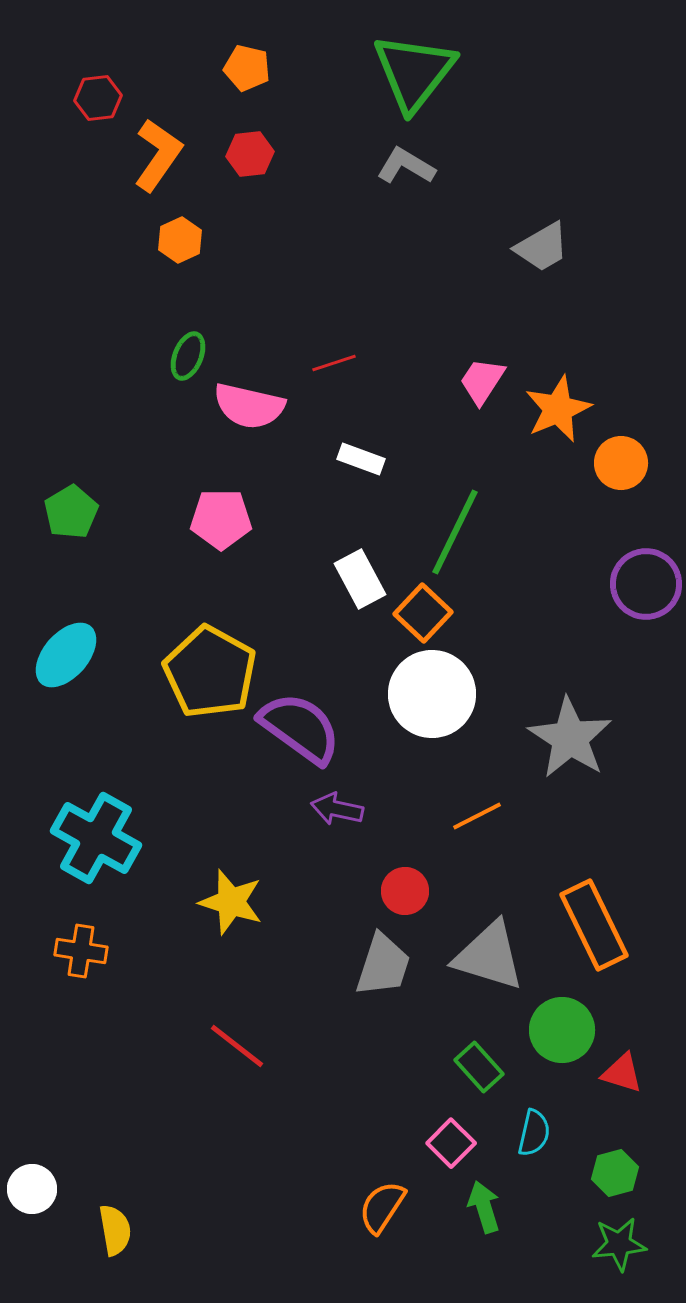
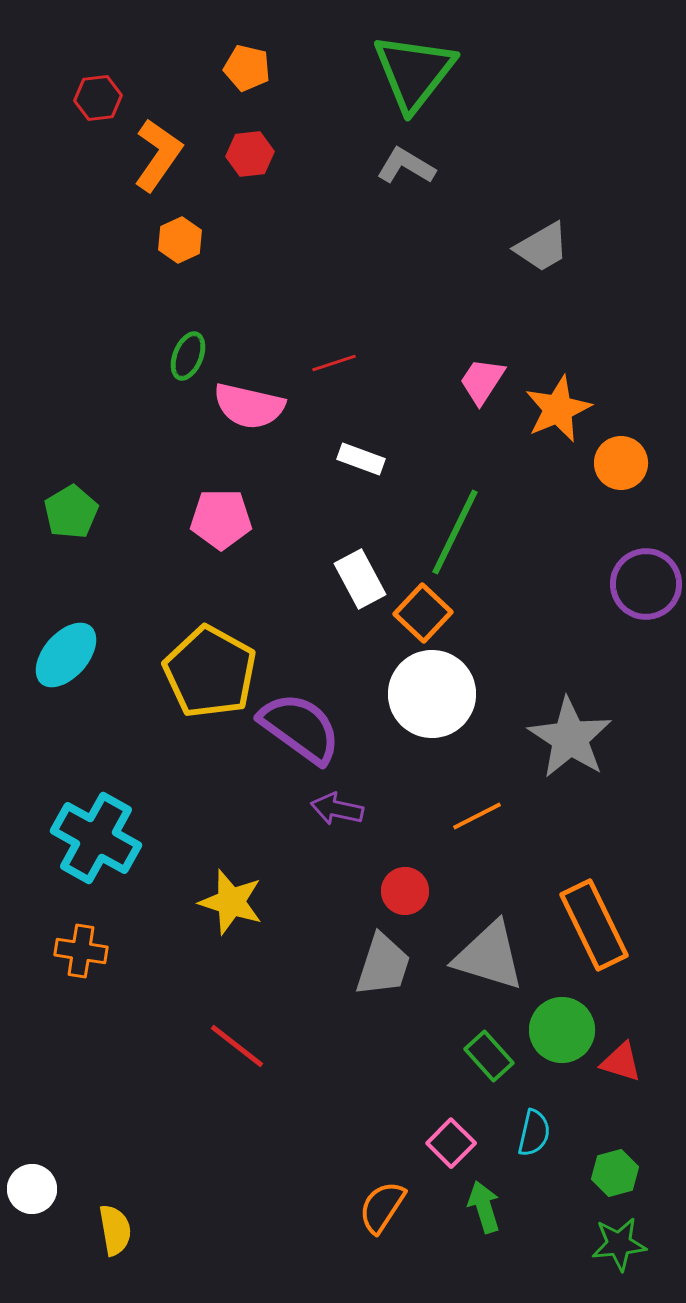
green rectangle at (479, 1067): moved 10 px right, 11 px up
red triangle at (622, 1073): moved 1 px left, 11 px up
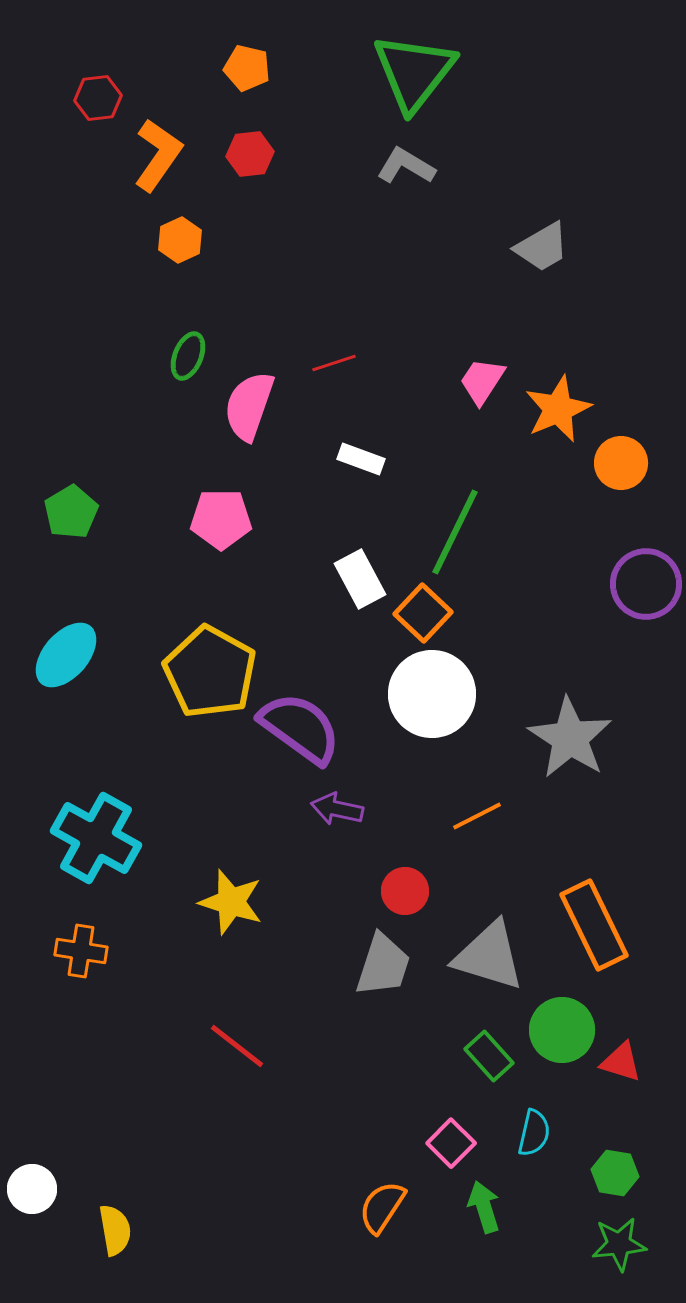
pink semicircle at (249, 406): rotated 96 degrees clockwise
green hexagon at (615, 1173): rotated 24 degrees clockwise
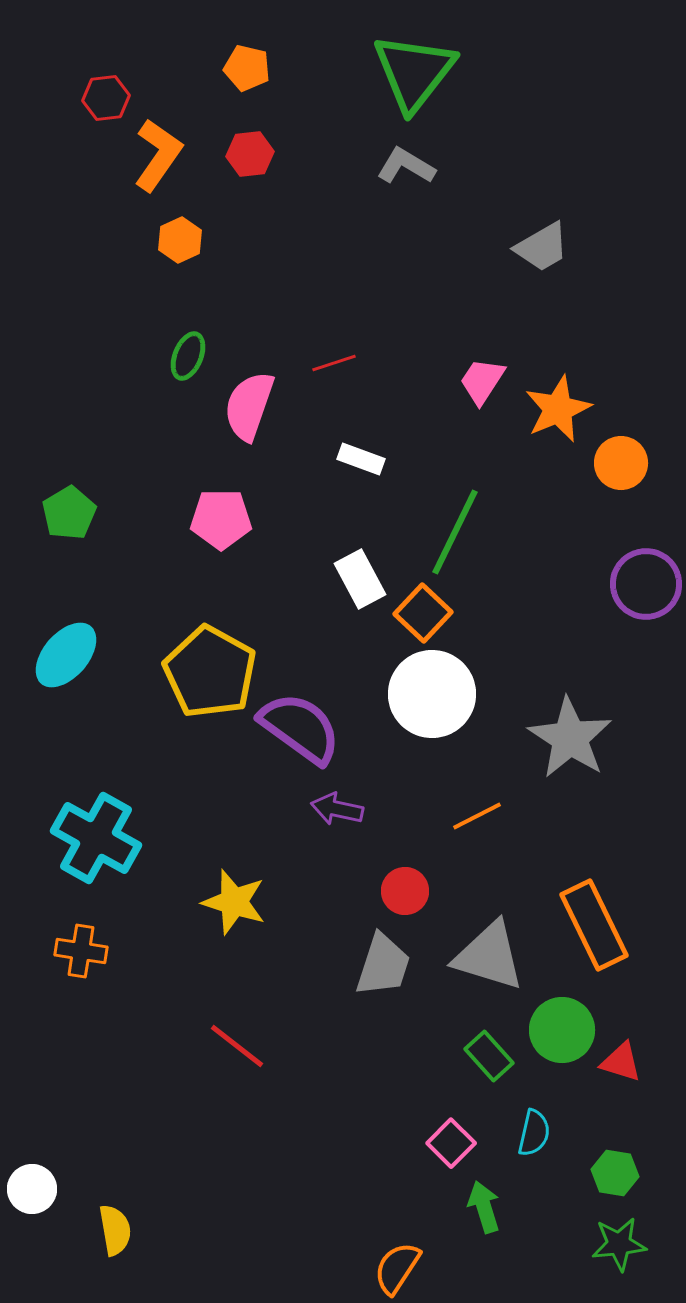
red hexagon at (98, 98): moved 8 px right
green pentagon at (71, 512): moved 2 px left, 1 px down
yellow star at (231, 902): moved 3 px right
orange semicircle at (382, 1207): moved 15 px right, 61 px down
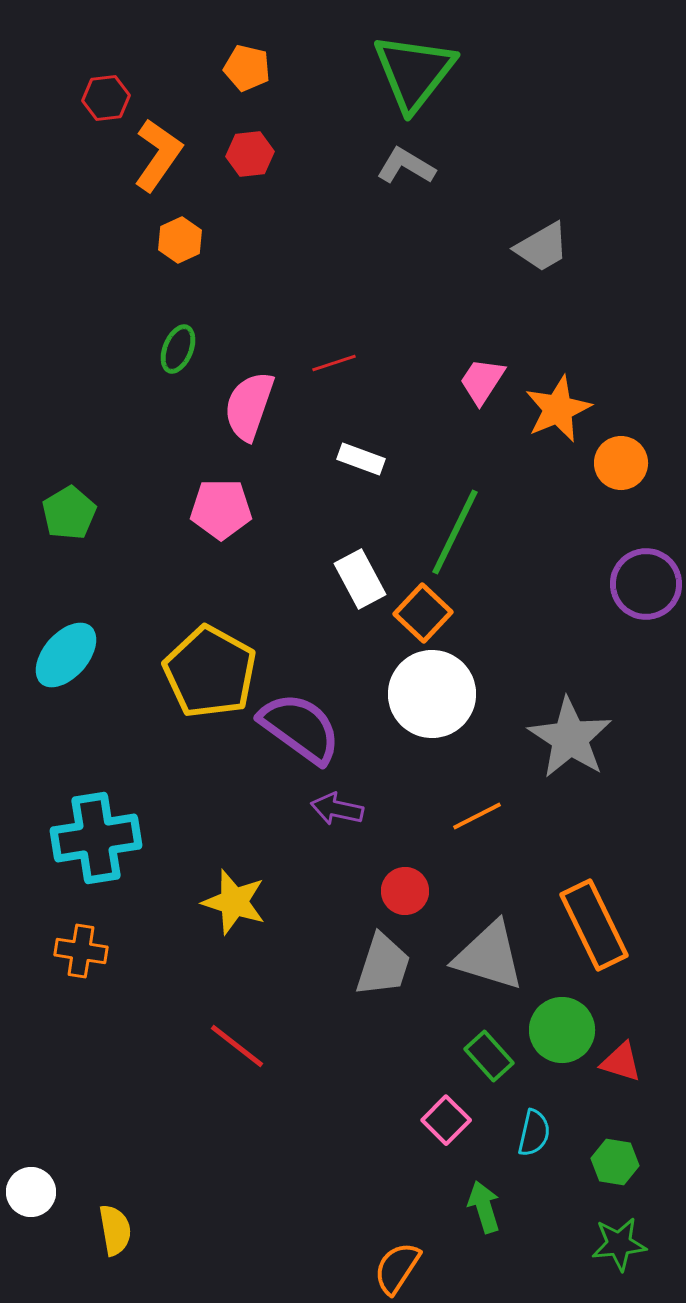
green ellipse at (188, 356): moved 10 px left, 7 px up
pink pentagon at (221, 519): moved 10 px up
cyan cross at (96, 838): rotated 38 degrees counterclockwise
pink square at (451, 1143): moved 5 px left, 23 px up
green hexagon at (615, 1173): moved 11 px up
white circle at (32, 1189): moved 1 px left, 3 px down
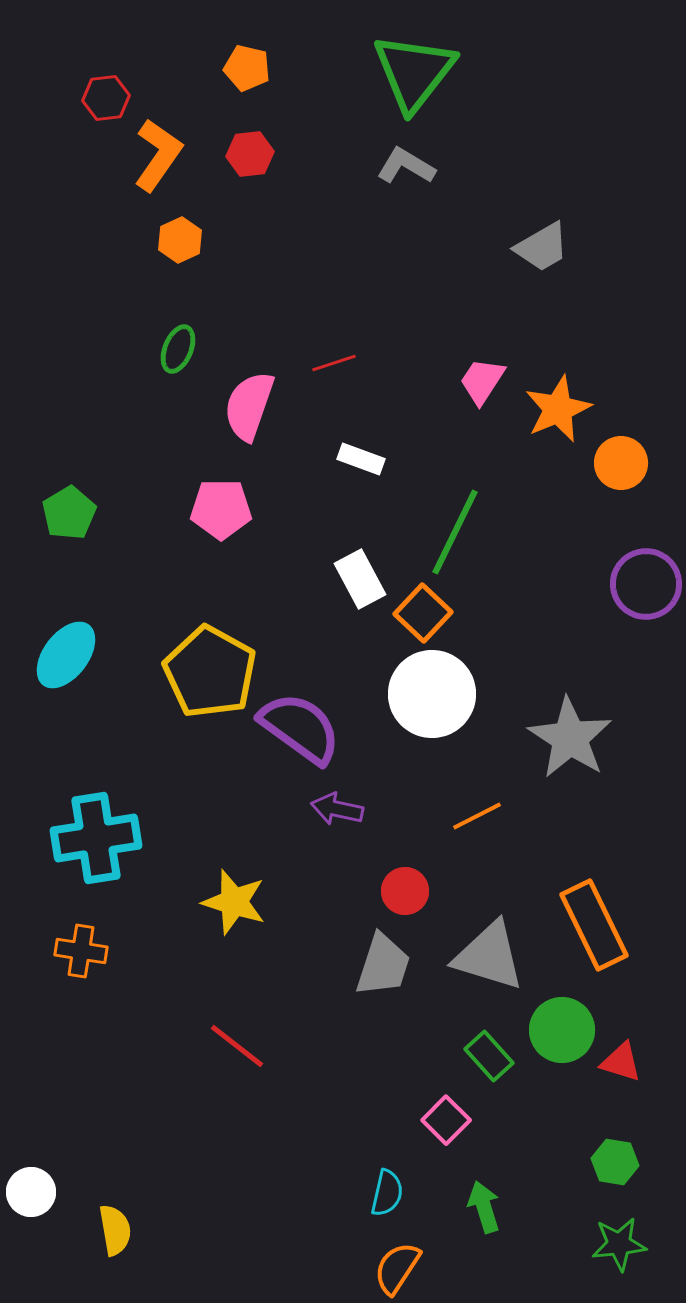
cyan ellipse at (66, 655): rotated 4 degrees counterclockwise
cyan semicircle at (534, 1133): moved 147 px left, 60 px down
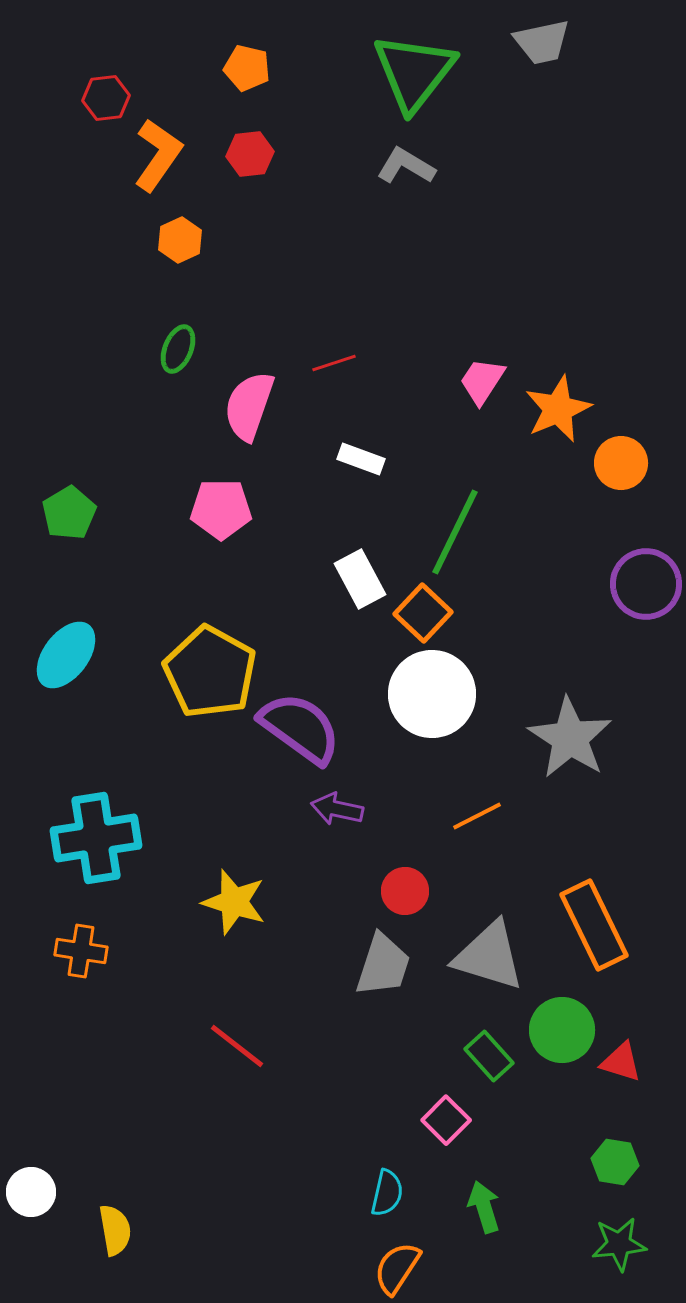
gray trapezoid at (542, 247): moved 205 px up; rotated 18 degrees clockwise
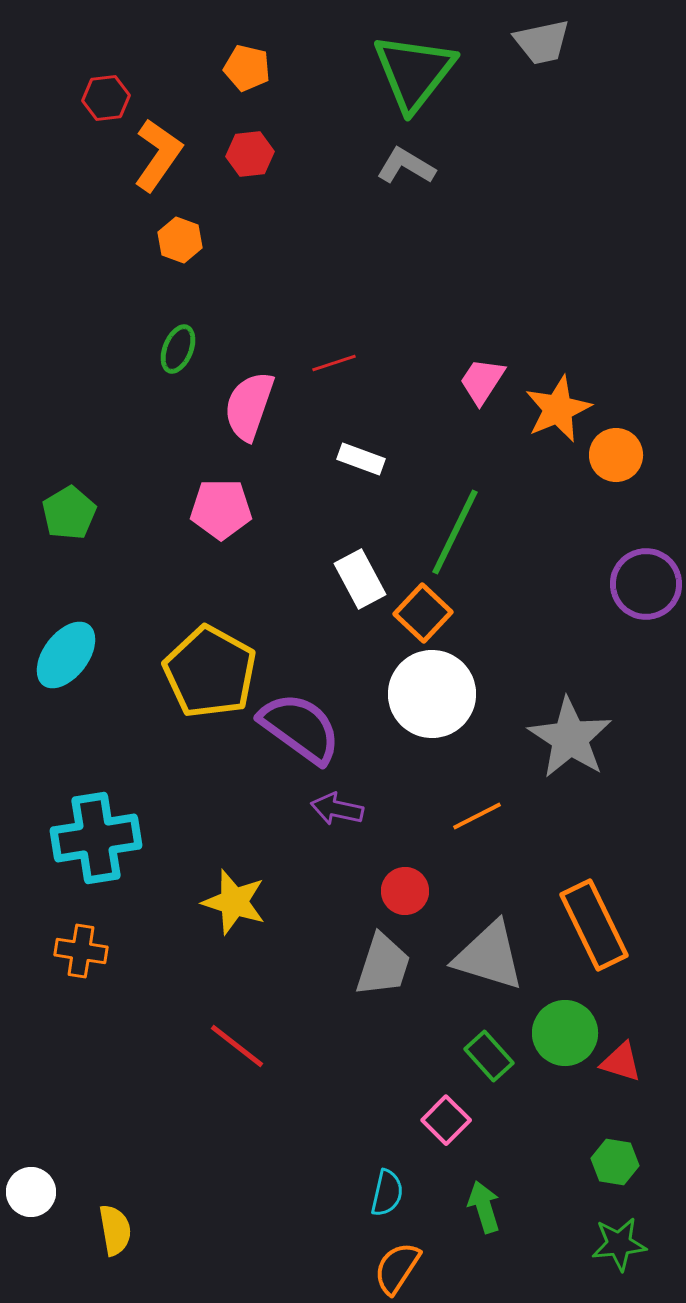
orange hexagon at (180, 240): rotated 15 degrees counterclockwise
orange circle at (621, 463): moved 5 px left, 8 px up
green circle at (562, 1030): moved 3 px right, 3 px down
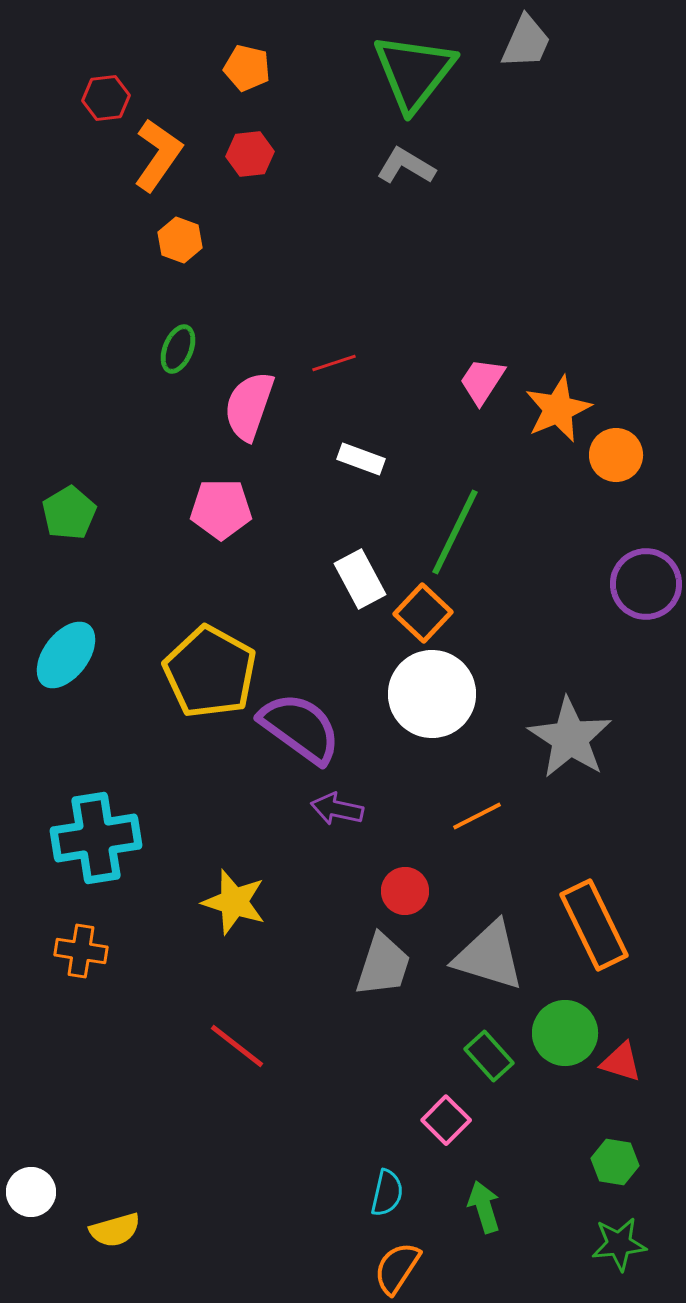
gray trapezoid at (542, 42): moved 16 px left; rotated 54 degrees counterclockwise
yellow semicircle at (115, 1230): rotated 84 degrees clockwise
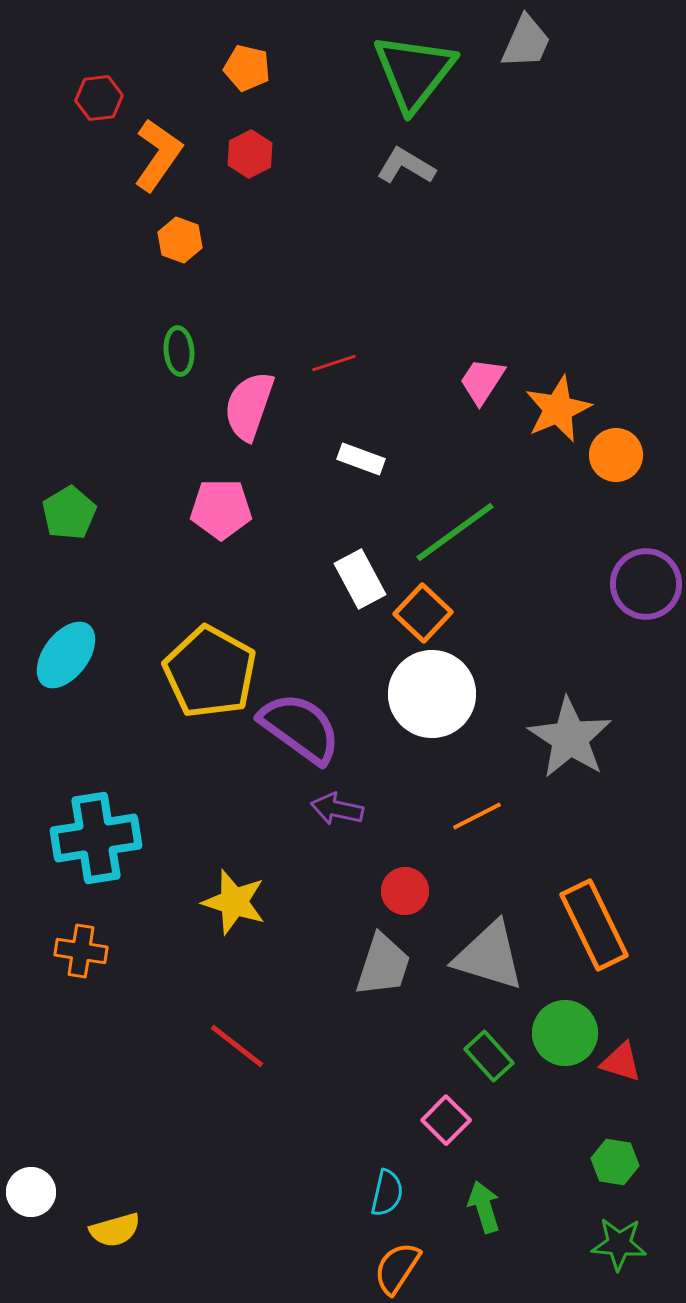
red hexagon at (106, 98): moved 7 px left
red hexagon at (250, 154): rotated 21 degrees counterclockwise
green ellipse at (178, 349): moved 1 px right, 2 px down; rotated 27 degrees counterclockwise
green line at (455, 532): rotated 28 degrees clockwise
green star at (619, 1244): rotated 10 degrees clockwise
